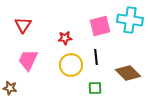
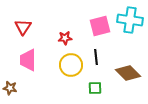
red triangle: moved 2 px down
pink trapezoid: rotated 25 degrees counterclockwise
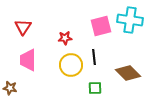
pink square: moved 1 px right
black line: moved 2 px left
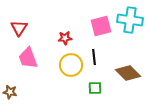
red triangle: moved 4 px left, 1 px down
pink trapezoid: moved 2 px up; rotated 20 degrees counterclockwise
brown star: moved 4 px down
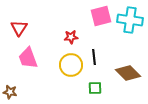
pink square: moved 10 px up
red star: moved 6 px right, 1 px up
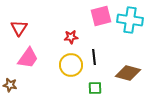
pink trapezoid: rotated 125 degrees counterclockwise
brown diamond: rotated 30 degrees counterclockwise
brown star: moved 7 px up
